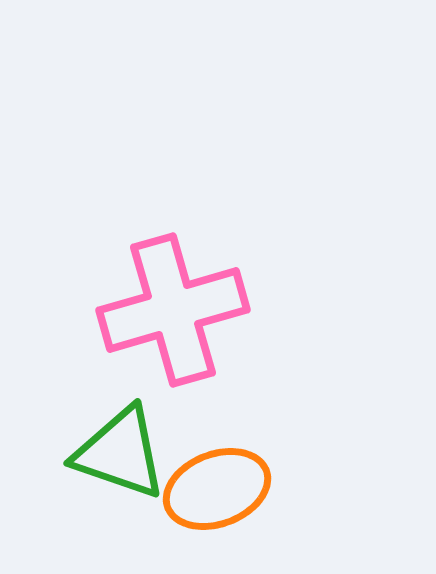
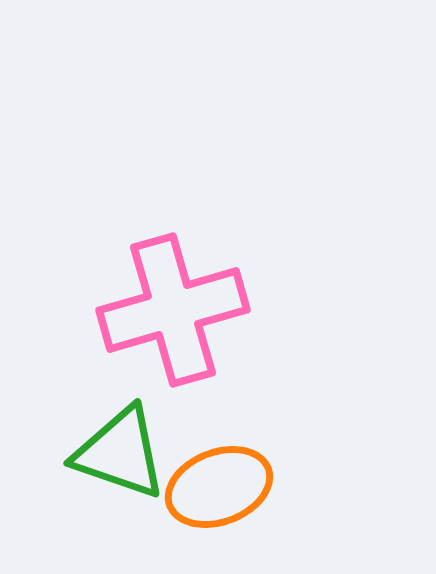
orange ellipse: moved 2 px right, 2 px up
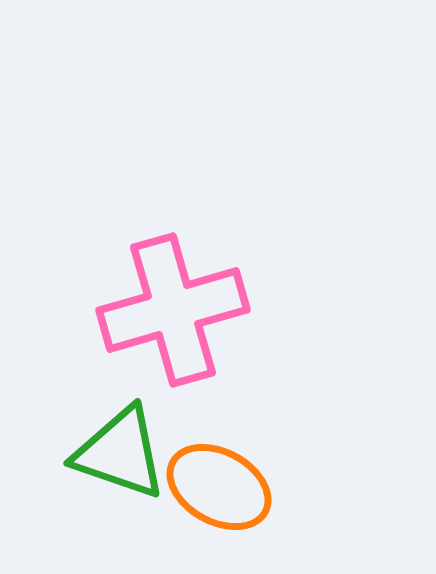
orange ellipse: rotated 50 degrees clockwise
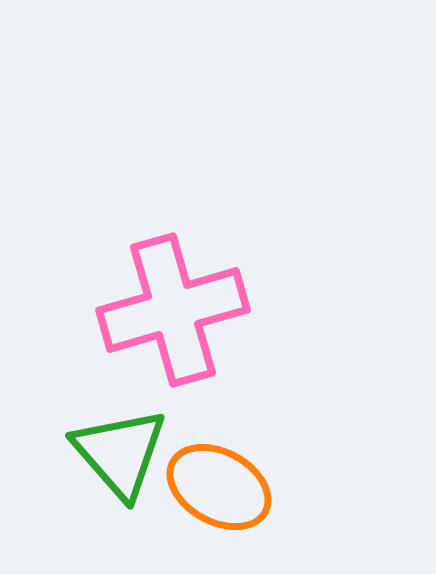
green triangle: rotated 30 degrees clockwise
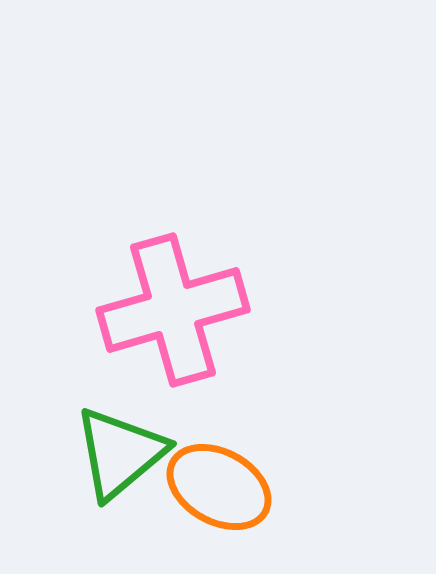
green triangle: rotated 31 degrees clockwise
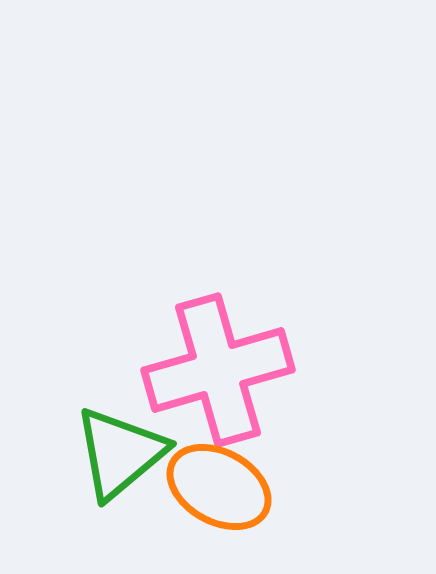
pink cross: moved 45 px right, 60 px down
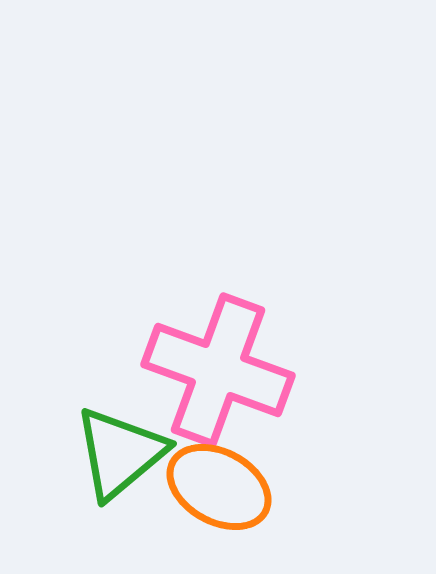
pink cross: rotated 36 degrees clockwise
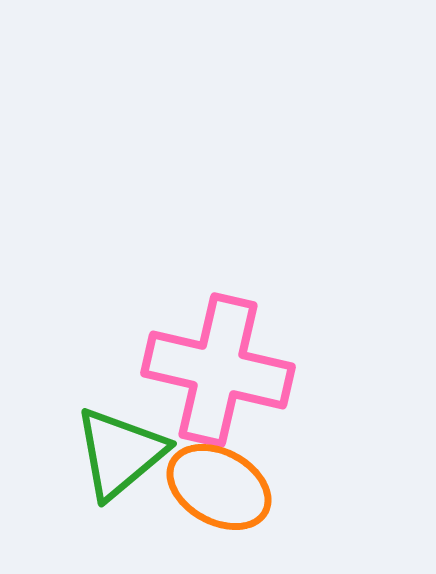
pink cross: rotated 7 degrees counterclockwise
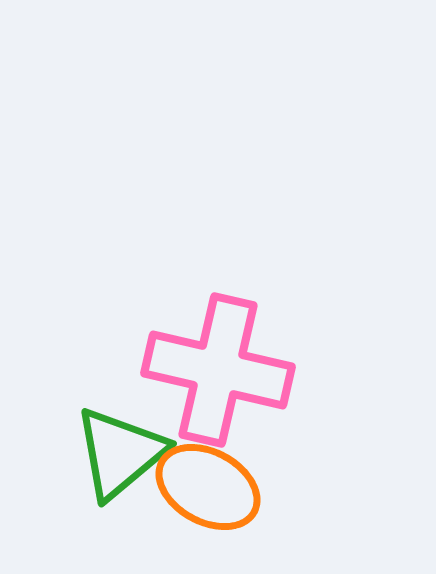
orange ellipse: moved 11 px left
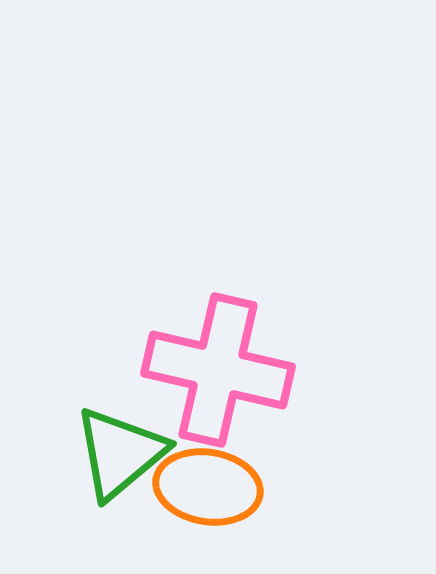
orange ellipse: rotated 20 degrees counterclockwise
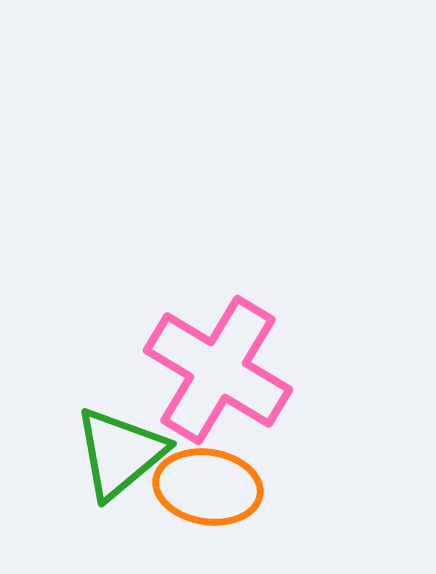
pink cross: rotated 18 degrees clockwise
